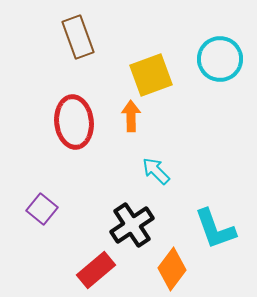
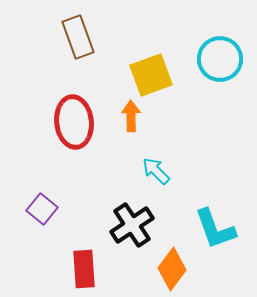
red rectangle: moved 12 px left, 1 px up; rotated 54 degrees counterclockwise
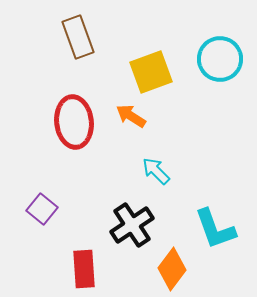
yellow square: moved 3 px up
orange arrow: rotated 56 degrees counterclockwise
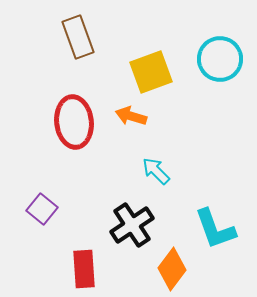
orange arrow: rotated 16 degrees counterclockwise
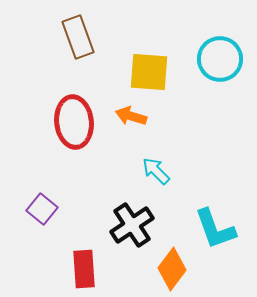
yellow square: moved 2 px left; rotated 24 degrees clockwise
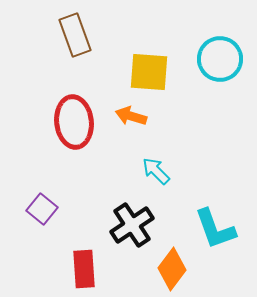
brown rectangle: moved 3 px left, 2 px up
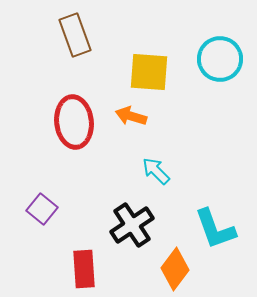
orange diamond: moved 3 px right
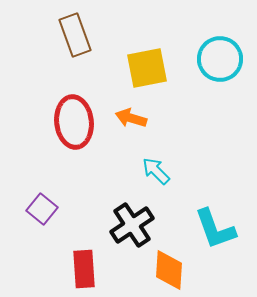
yellow square: moved 2 px left, 4 px up; rotated 15 degrees counterclockwise
orange arrow: moved 2 px down
orange diamond: moved 6 px left, 1 px down; rotated 33 degrees counterclockwise
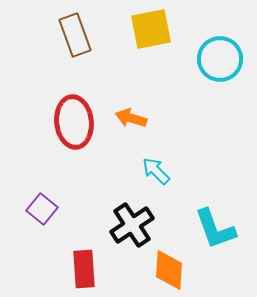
yellow square: moved 4 px right, 39 px up
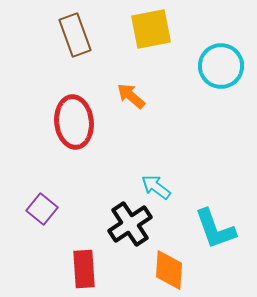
cyan circle: moved 1 px right, 7 px down
orange arrow: moved 22 px up; rotated 24 degrees clockwise
cyan arrow: moved 16 px down; rotated 8 degrees counterclockwise
black cross: moved 2 px left, 1 px up
